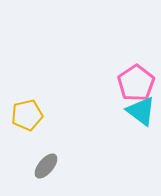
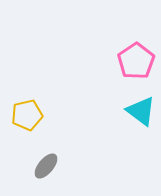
pink pentagon: moved 22 px up
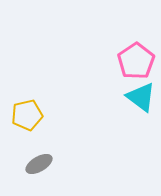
cyan triangle: moved 14 px up
gray ellipse: moved 7 px left, 2 px up; rotated 20 degrees clockwise
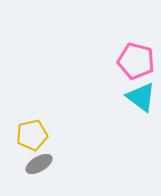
pink pentagon: rotated 24 degrees counterclockwise
yellow pentagon: moved 5 px right, 20 px down
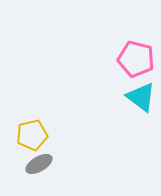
pink pentagon: moved 2 px up
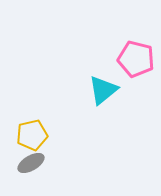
cyan triangle: moved 38 px left, 7 px up; rotated 44 degrees clockwise
gray ellipse: moved 8 px left, 1 px up
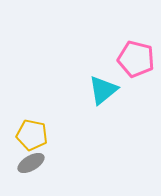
yellow pentagon: rotated 24 degrees clockwise
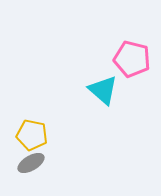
pink pentagon: moved 4 px left
cyan triangle: rotated 40 degrees counterclockwise
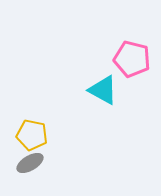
cyan triangle: rotated 12 degrees counterclockwise
gray ellipse: moved 1 px left
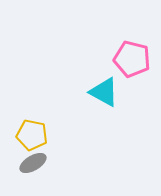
cyan triangle: moved 1 px right, 2 px down
gray ellipse: moved 3 px right
